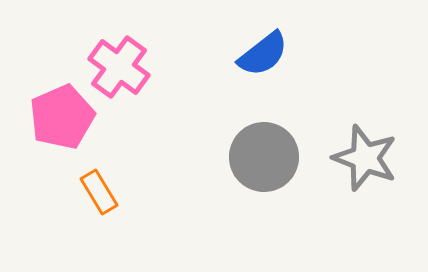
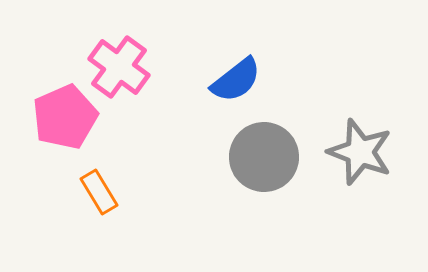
blue semicircle: moved 27 px left, 26 px down
pink pentagon: moved 3 px right
gray star: moved 5 px left, 6 px up
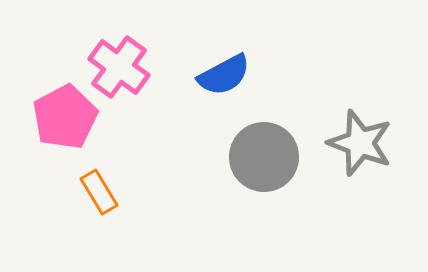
blue semicircle: moved 12 px left, 5 px up; rotated 10 degrees clockwise
pink pentagon: rotated 4 degrees counterclockwise
gray star: moved 9 px up
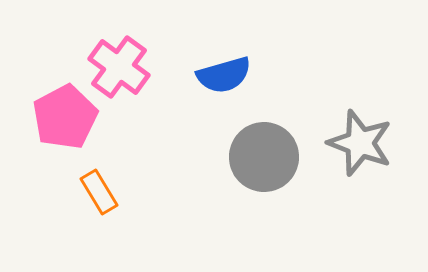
blue semicircle: rotated 12 degrees clockwise
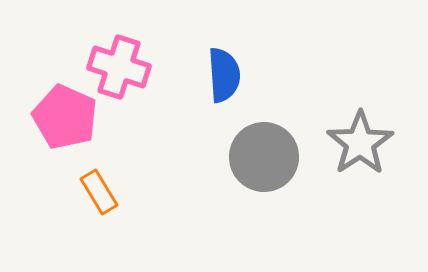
pink cross: rotated 18 degrees counterclockwise
blue semicircle: rotated 78 degrees counterclockwise
pink pentagon: rotated 20 degrees counterclockwise
gray star: rotated 18 degrees clockwise
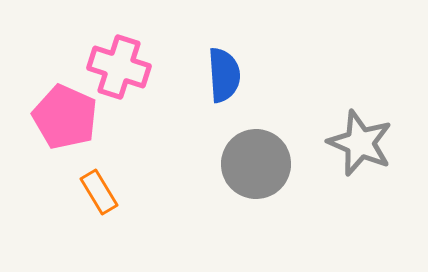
gray star: rotated 16 degrees counterclockwise
gray circle: moved 8 px left, 7 px down
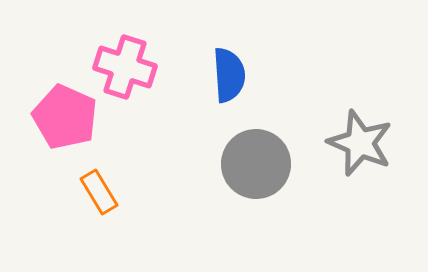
pink cross: moved 6 px right
blue semicircle: moved 5 px right
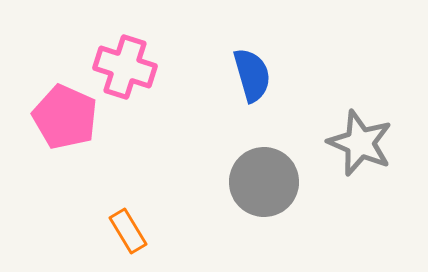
blue semicircle: moved 23 px right; rotated 12 degrees counterclockwise
gray circle: moved 8 px right, 18 px down
orange rectangle: moved 29 px right, 39 px down
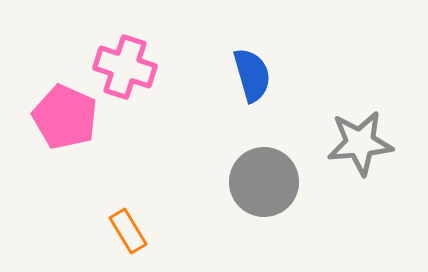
gray star: rotated 28 degrees counterclockwise
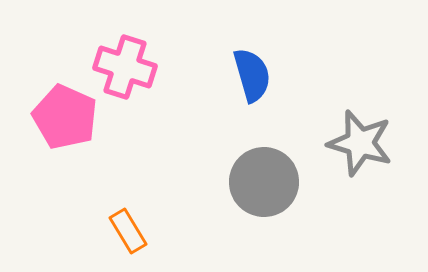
gray star: rotated 22 degrees clockwise
